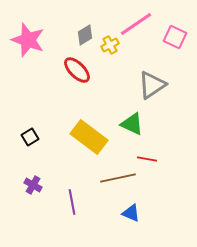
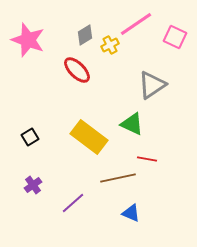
purple cross: rotated 24 degrees clockwise
purple line: moved 1 px right, 1 px down; rotated 60 degrees clockwise
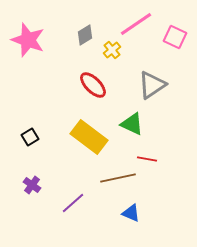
yellow cross: moved 2 px right, 5 px down; rotated 12 degrees counterclockwise
red ellipse: moved 16 px right, 15 px down
purple cross: moved 1 px left; rotated 18 degrees counterclockwise
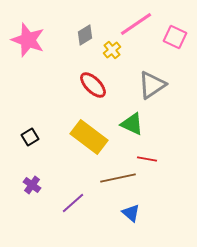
blue triangle: rotated 18 degrees clockwise
